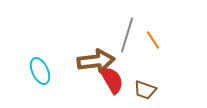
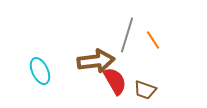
red semicircle: moved 3 px right, 1 px down
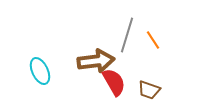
red semicircle: moved 1 px left, 1 px down
brown trapezoid: moved 4 px right
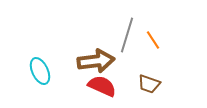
red semicircle: moved 12 px left, 4 px down; rotated 36 degrees counterclockwise
brown trapezoid: moved 6 px up
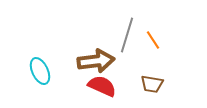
brown trapezoid: moved 3 px right; rotated 10 degrees counterclockwise
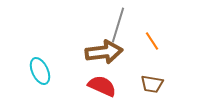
gray line: moved 9 px left, 10 px up
orange line: moved 1 px left, 1 px down
brown arrow: moved 8 px right, 9 px up
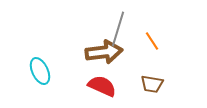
gray line: moved 4 px down
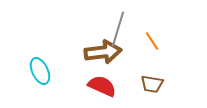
brown arrow: moved 1 px left
